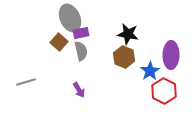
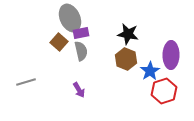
brown hexagon: moved 2 px right, 2 px down
red hexagon: rotated 15 degrees clockwise
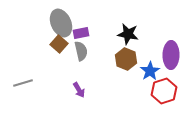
gray ellipse: moved 9 px left, 5 px down
brown square: moved 2 px down
gray line: moved 3 px left, 1 px down
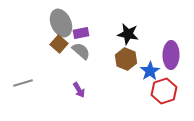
gray semicircle: rotated 36 degrees counterclockwise
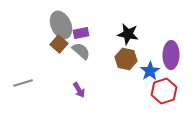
gray ellipse: moved 2 px down
brown hexagon: rotated 10 degrees counterclockwise
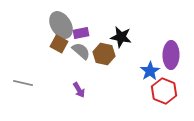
gray ellipse: rotated 8 degrees counterclockwise
black star: moved 7 px left, 3 px down
brown square: rotated 12 degrees counterclockwise
brown hexagon: moved 22 px left, 5 px up
gray line: rotated 30 degrees clockwise
red hexagon: rotated 20 degrees counterclockwise
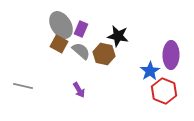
purple rectangle: moved 4 px up; rotated 56 degrees counterclockwise
black star: moved 3 px left, 1 px up
gray line: moved 3 px down
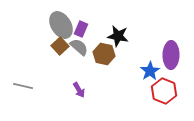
brown square: moved 1 px right, 2 px down; rotated 18 degrees clockwise
gray semicircle: moved 2 px left, 4 px up
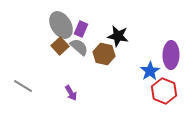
gray line: rotated 18 degrees clockwise
purple arrow: moved 8 px left, 3 px down
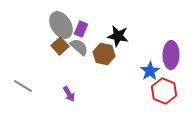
purple arrow: moved 2 px left, 1 px down
